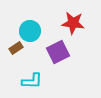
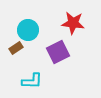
cyan circle: moved 2 px left, 1 px up
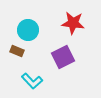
brown rectangle: moved 1 px right, 3 px down; rotated 56 degrees clockwise
purple square: moved 5 px right, 5 px down
cyan L-shape: rotated 45 degrees clockwise
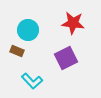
purple square: moved 3 px right, 1 px down
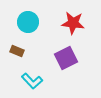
cyan circle: moved 8 px up
